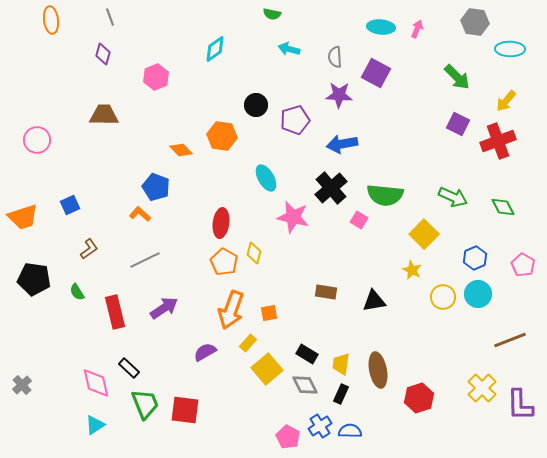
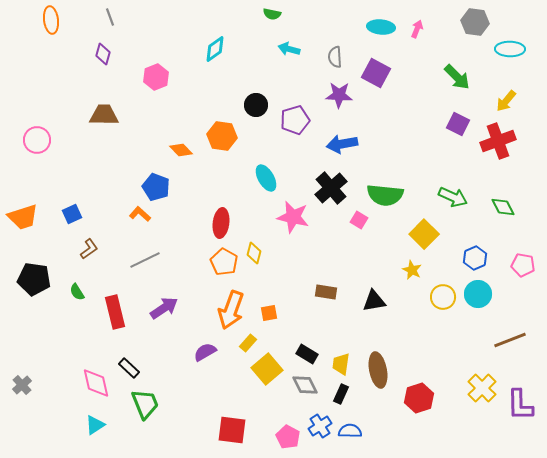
blue square at (70, 205): moved 2 px right, 9 px down
pink pentagon at (523, 265): rotated 20 degrees counterclockwise
red square at (185, 410): moved 47 px right, 20 px down
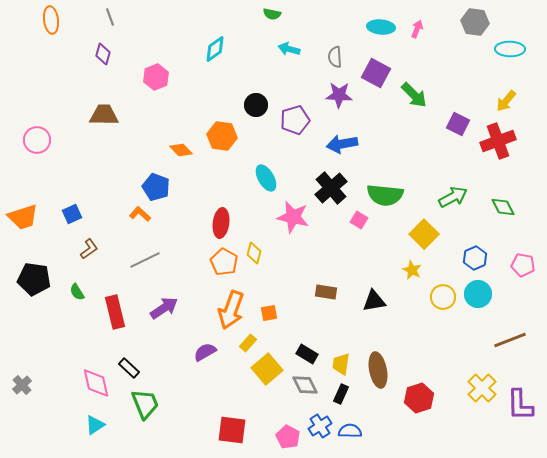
green arrow at (457, 77): moved 43 px left, 18 px down
green arrow at (453, 197): rotated 52 degrees counterclockwise
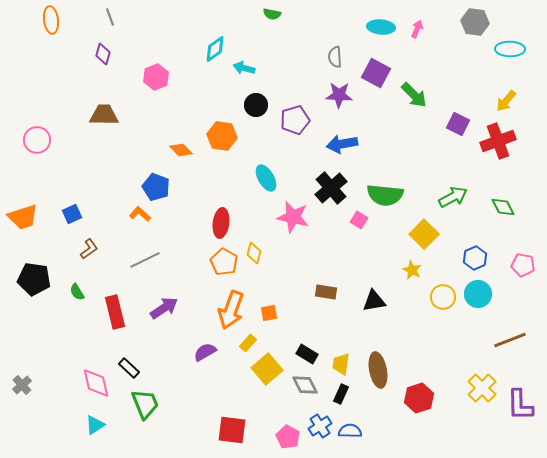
cyan arrow at (289, 49): moved 45 px left, 19 px down
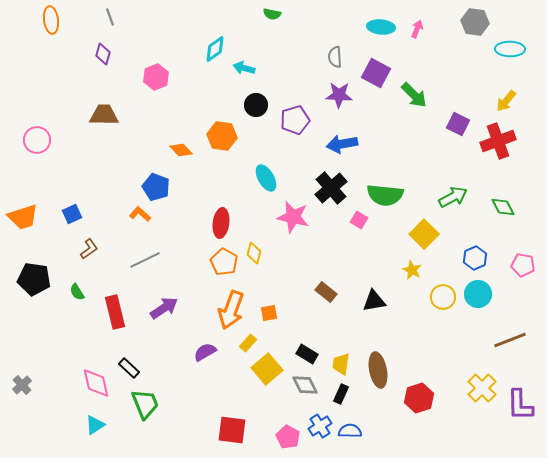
brown rectangle at (326, 292): rotated 30 degrees clockwise
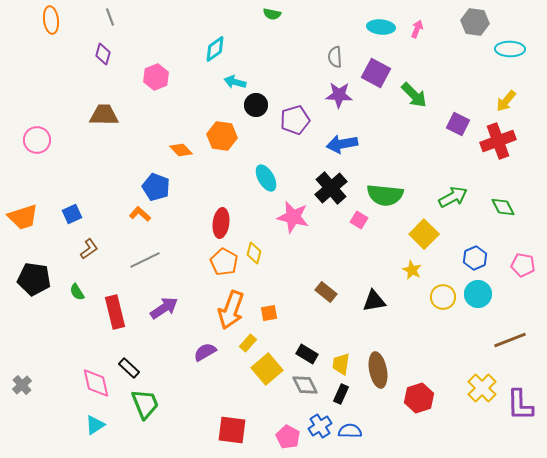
cyan arrow at (244, 68): moved 9 px left, 14 px down
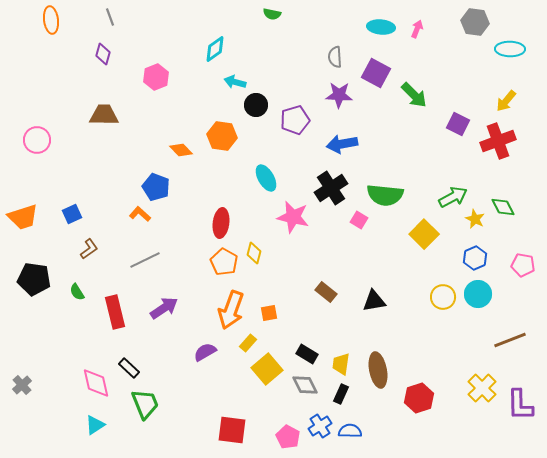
black cross at (331, 188): rotated 8 degrees clockwise
yellow star at (412, 270): moved 63 px right, 51 px up
